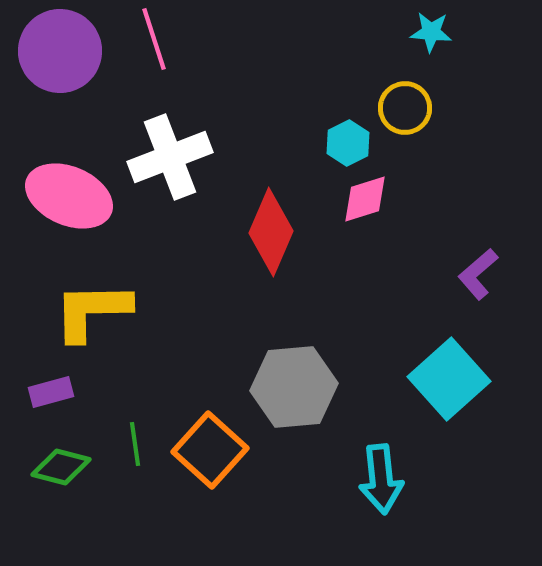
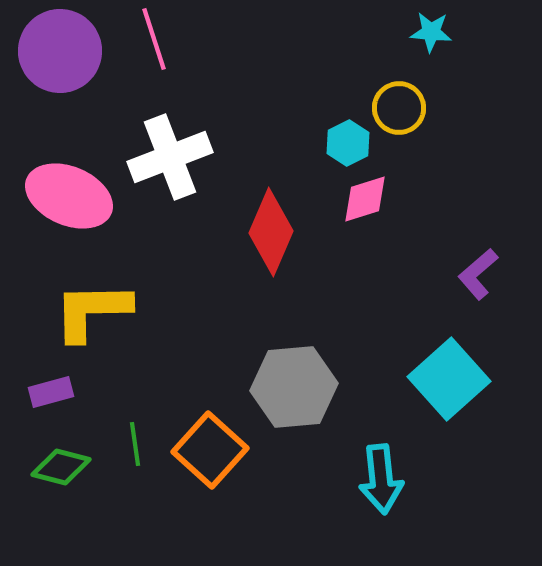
yellow circle: moved 6 px left
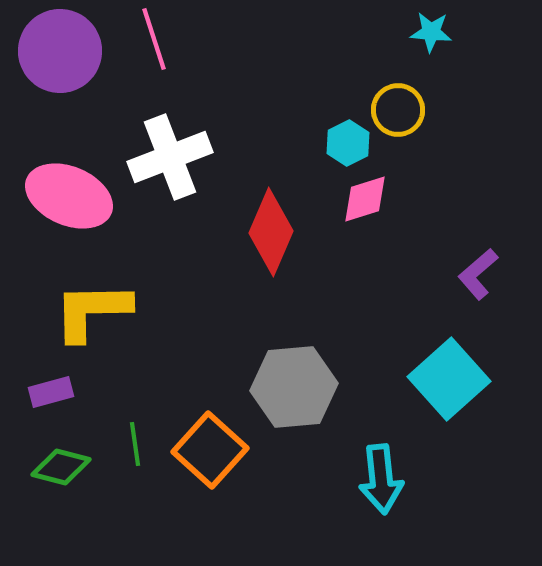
yellow circle: moved 1 px left, 2 px down
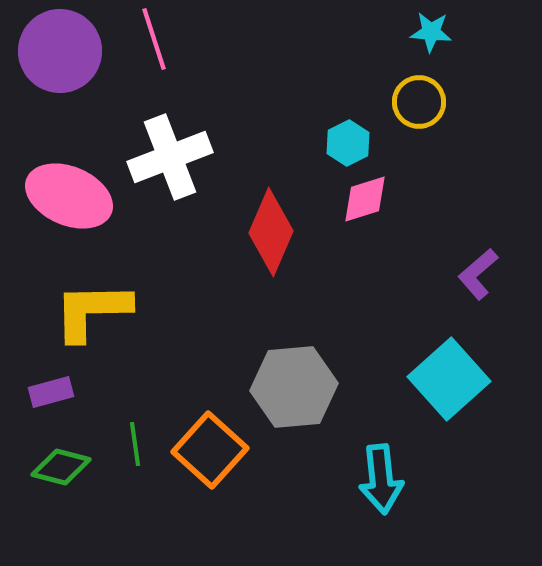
yellow circle: moved 21 px right, 8 px up
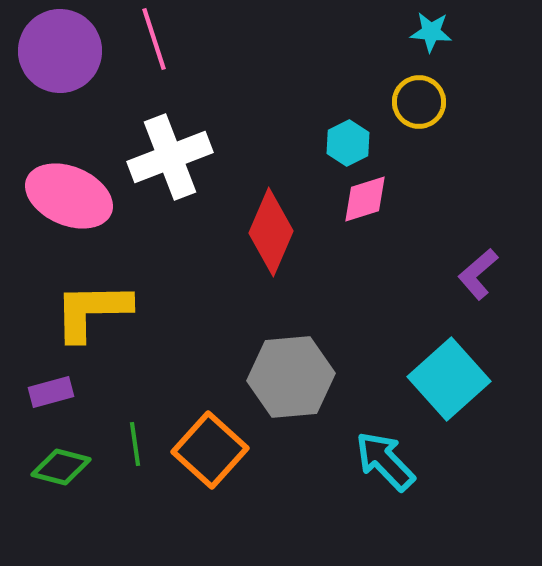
gray hexagon: moved 3 px left, 10 px up
cyan arrow: moved 4 px right, 18 px up; rotated 142 degrees clockwise
